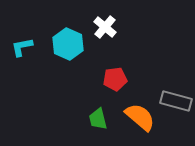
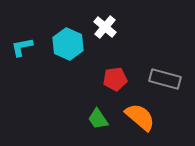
gray rectangle: moved 11 px left, 22 px up
green trapezoid: rotated 20 degrees counterclockwise
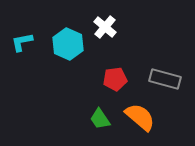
cyan L-shape: moved 5 px up
green trapezoid: moved 2 px right
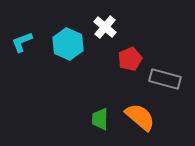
cyan L-shape: rotated 10 degrees counterclockwise
red pentagon: moved 15 px right, 20 px up; rotated 15 degrees counterclockwise
green trapezoid: rotated 35 degrees clockwise
